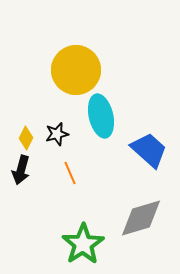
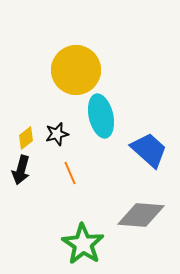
yellow diamond: rotated 25 degrees clockwise
gray diamond: moved 3 px up; rotated 21 degrees clockwise
green star: rotated 6 degrees counterclockwise
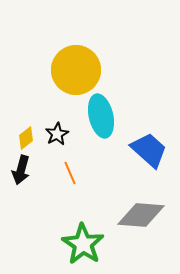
black star: rotated 15 degrees counterclockwise
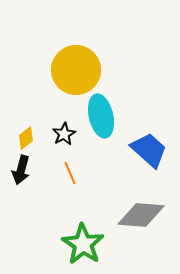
black star: moved 7 px right
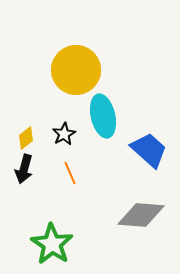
cyan ellipse: moved 2 px right
black arrow: moved 3 px right, 1 px up
green star: moved 31 px left
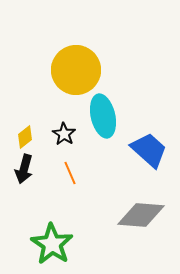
black star: rotated 10 degrees counterclockwise
yellow diamond: moved 1 px left, 1 px up
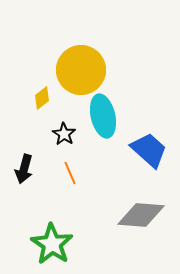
yellow circle: moved 5 px right
yellow diamond: moved 17 px right, 39 px up
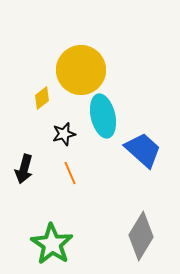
black star: rotated 25 degrees clockwise
blue trapezoid: moved 6 px left
gray diamond: moved 21 px down; rotated 63 degrees counterclockwise
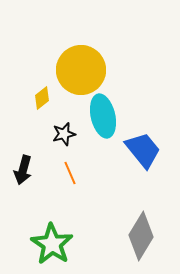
blue trapezoid: rotated 9 degrees clockwise
black arrow: moved 1 px left, 1 px down
